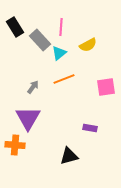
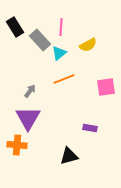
gray arrow: moved 3 px left, 4 px down
orange cross: moved 2 px right
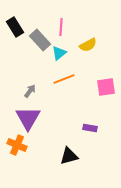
orange cross: rotated 18 degrees clockwise
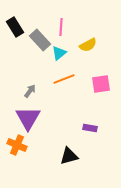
pink square: moved 5 px left, 3 px up
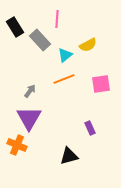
pink line: moved 4 px left, 8 px up
cyan triangle: moved 6 px right, 2 px down
purple triangle: moved 1 px right
purple rectangle: rotated 56 degrees clockwise
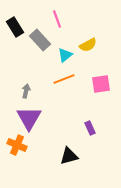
pink line: rotated 24 degrees counterclockwise
gray arrow: moved 4 px left; rotated 24 degrees counterclockwise
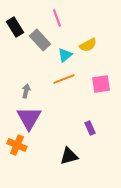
pink line: moved 1 px up
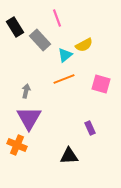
yellow semicircle: moved 4 px left
pink square: rotated 24 degrees clockwise
black triangle: rotated 12 degrees clockwise
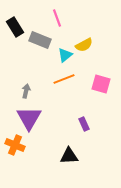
gray rectangle: rotated 25 degrees counterclockwise
purple rectangle: moved 6 px left, 4 px up
orange cross: moved 2 px left
